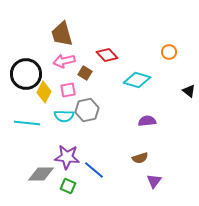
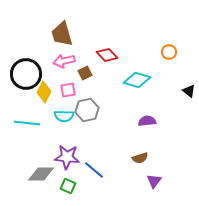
brown square: rotated 32 degrees clockwise
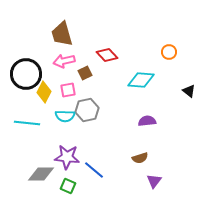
cyan diamond: moved 4 px right; rotated 12 degrees counterclockwise
cyan semicircle: moved 1 px right
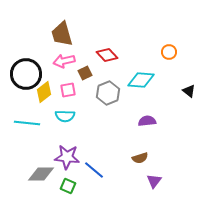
yellow diamond: rotated 25 degrees clockwise
gray hexagon: moved 21 px right, 17 px up; rotated 10 degrees counterclockwise
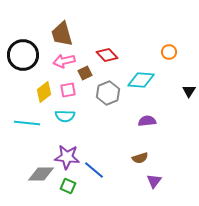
black circle: moved 3 px left, 19 px up
black triangle: rotated 24 degrees clockwise
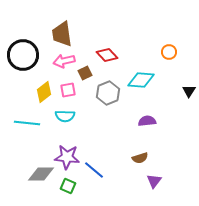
brown trapezoid: rotated 8 degrees clockwise
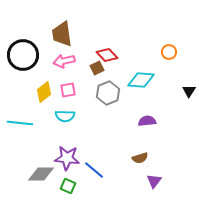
brown square: moved 12 px right, 5 px up
cyan line: moved 7 px left
purple star: moved 1 px down
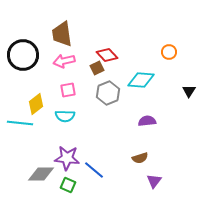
yellow diamond: moved 8 px left, 12 px down
green square: moved 1 px up
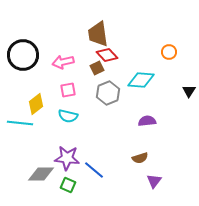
brown trapezoid: moved 36 px right
pink arrow: moved 1 px left, 1 px down
cyan semicircle: moved 3 px right; rotated 12 degrees clockwise
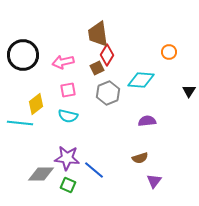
red diamond: rotated 75 degrees clockwise
